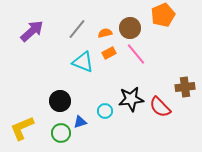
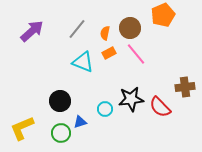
orange semicircle: rotated 64 degrees counterclockwise
cyan circle: moved 2 px up
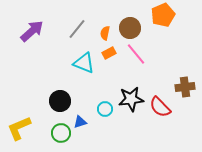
cyan triangle: moved 1 px right, 1 px down
yellow L-shape: moved 3 px left
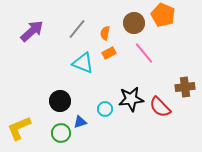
orange pentagon: rotated 25 degrees counterclockwise
brown circle: moved 4 px right, 5 px up
pink line: moved 8 px right, 1 px up
cyan triangle: moved 1 px left
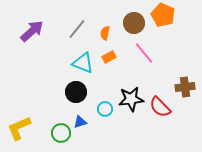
orange rectangle: moved 4 px down
black circle: moved 16 px right, 9 px up
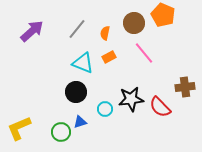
green circle: moved 1 px up
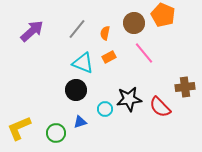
black circle: moved 2 px up
black star: moved 2 px left
green circle: moved 5 px left, 1 px down
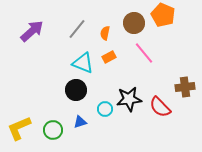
green circle: moved 3 px left, 3 px up
